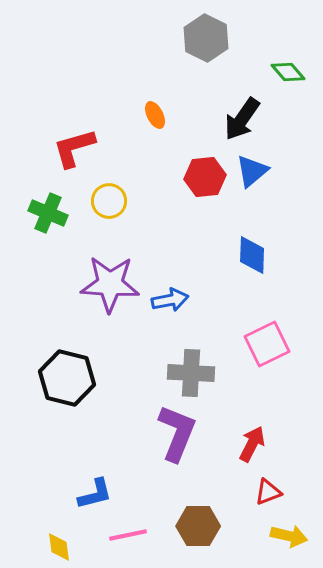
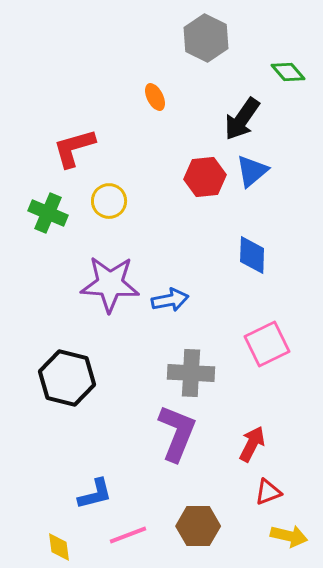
orange ellipse: moved 18 px up
pink line: rotated 9 degrees counterclockwise
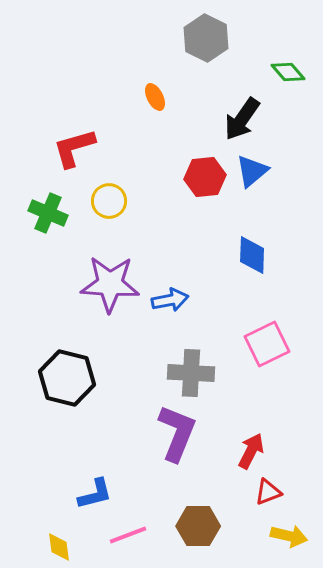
red arrow: moved 1 px left, 7 px down
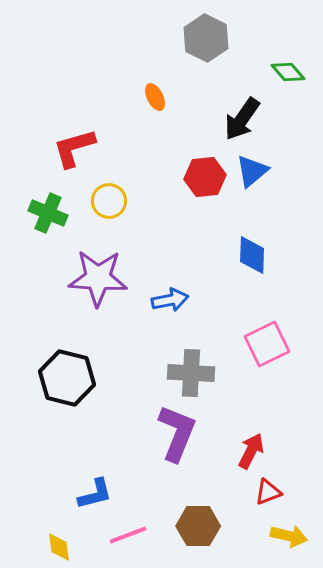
purple star: moved 12 px left, 6 px up
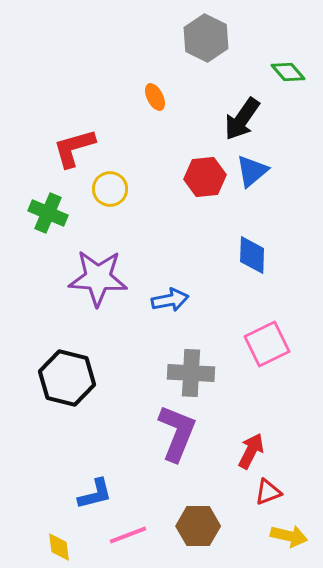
yellow circle: moved 1 px right, 12 px up
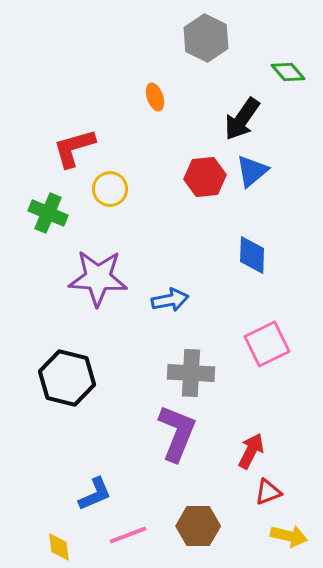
orange ellipse: rotated 8 degrees clockwise
blue L-shape: rotated 9 degrees counterclockwise
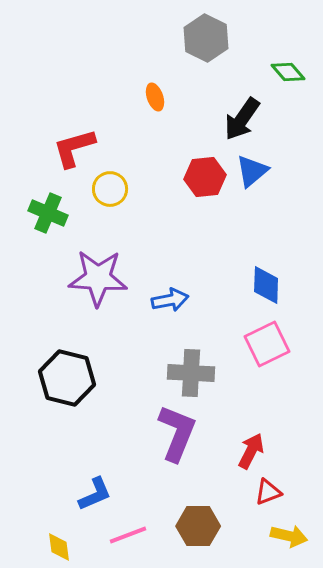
blue diamond: moved 14 px right, 30 px down
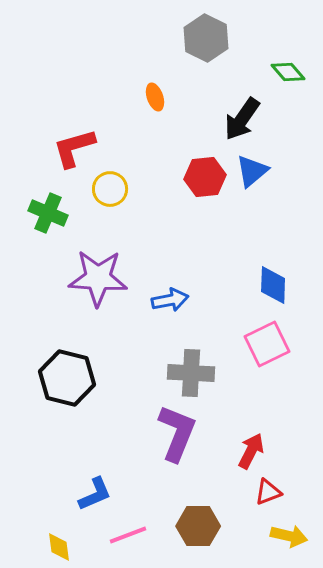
blue diamond: moved 7 px right
